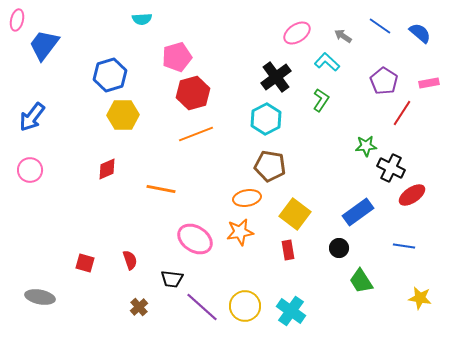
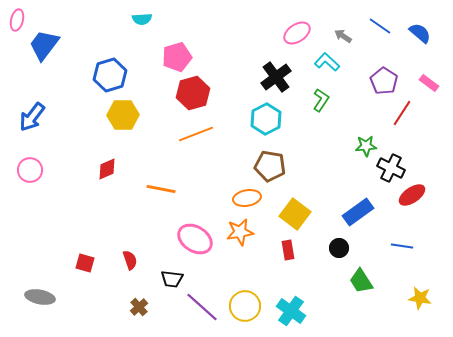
pink rectangle at (429, 83): rotated 48 degrees clockwise
blue line at (404, 246): moved 2 px left
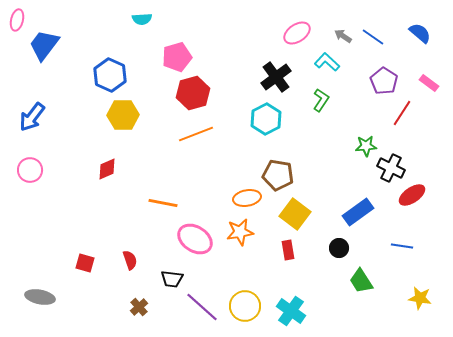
blue line at (380, 26): moved 7 px left, 11 px down
blue hexagon at (110, 75): rotated 20 degrees counterclockwise
brown pentagon at (270, 166): moved 8 px right, 9 px down
orange line at (161, 189): moved 2 px right, 14 px down
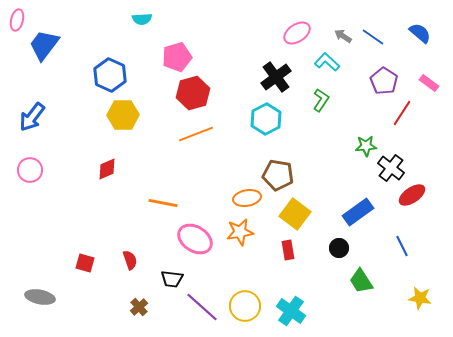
black cross at (391, 168): rotated 12 degrees clockwise
blue line at (402, 246): rotated 55 degrees clockwise
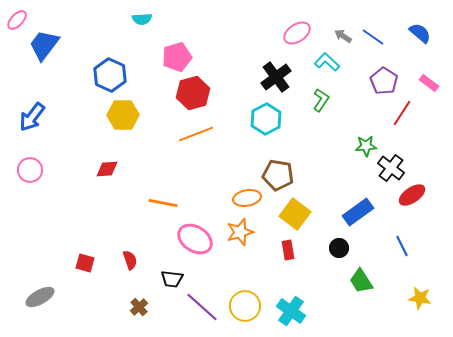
pink ellipse at (17, 20): rotated 30 degrees clockwise
red diamond at (107, 169): rotated 20 degrees clockwise
orange star at (240, 232): rotated 8 degrees counterclockwise
gray ellipse at (40, 297): rotated 40 degrees counterclockwise
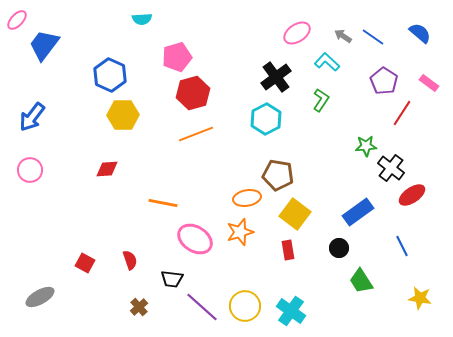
red square at (85, 263): rotated 12 degrees clockwise
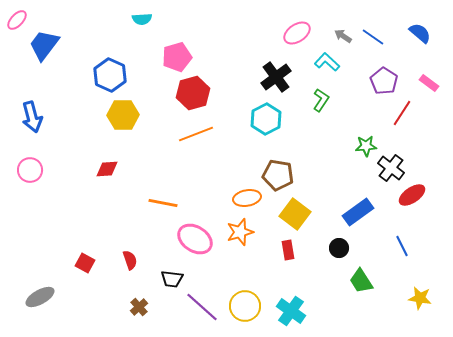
blue arrow at (32, 117): rotated 52 degrees counterclockwise
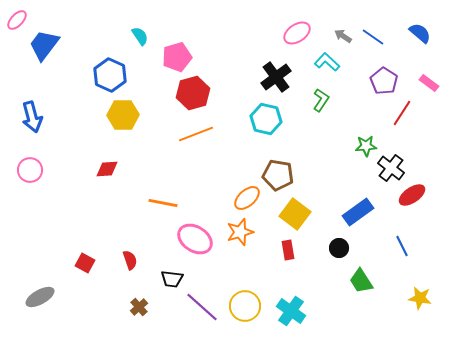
cyan semicircle at (142, 19): moved 2 px left, 17 px down; rotated 120 degrees counterclockwise
cyan hexagon at (266, 119): rotated 20 degrees counterclockwise
orange ellipse at (247, 198): rotated 32 degrees counterclockwise
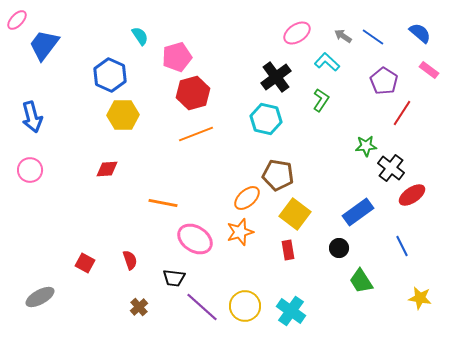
pink rectangle at (429, 83): moved 13 px up
black trapezoid at (172, 279): moved 2 px right, 1 px up
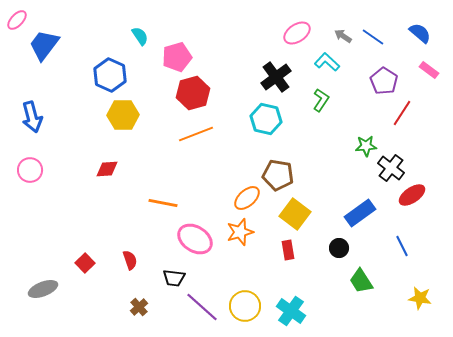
blue rectangle at (358, 212): moved 2 px right, 1 px down
red square at (85, 263): rotated 18 degrees clockwise
gray ellipse at (40, 297): moved 3 px right, 8 px up; rotated 8 degrees clockwise
